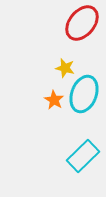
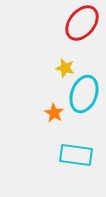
orange star: moved 13 px down
cyan rectangle: moved 7 px left, 1 px up; rotated 52 degrees clockwise
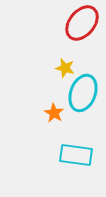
cyan ellipse: moved 1 px left, 1 px up
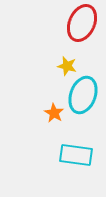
red ellipse: rotated 15 degrees counterclockwise
yellow star: moved 2 px right, 2 px up
cyan ellipse: moved 2 px down
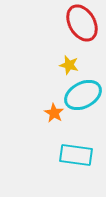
red ellipse: rotated 54 degrees counterclockwise
yellow star: moved 2 px right, 1 px up
cyan ellipse: rotated 42 degrees clockwise
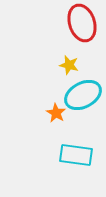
red ellipse: rotated 12 degrees clockwise
orange star: moved 2 px right
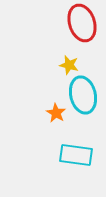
cyan ellipse: rotated 75 degrees counterclockwise
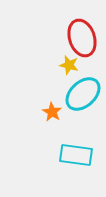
red ellipse: moved 15 px down
cyan ellipse: moved 1 px up; rotated 60 degrees clockwise
orange star: moved 4 px left, 1 px up
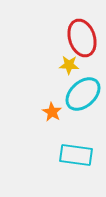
yellow star: rotated 12 degrees counterclockwise
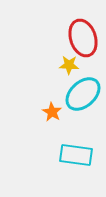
red ellipse: moved 1 px right
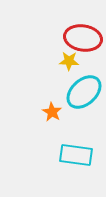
red ellipse: rotated 63 degrees counterclockwise
yellow star: moved 4 px up
cyan ellipse: moved 1 px right, 2 px up
